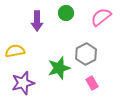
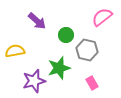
green circle: moved 22 px down
pink semicircle: moved 1 px right
purple arrow: rotated 48 degrees counterclockwise
gray hexagon: moved 1 px right, 4 px up; rotated 20 degrees counterclockwise
purple star: moved 11 px right, 2 px up
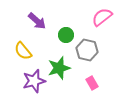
yellow semicircle: moved 8 px right; rotated 120 degrees counterclockwise
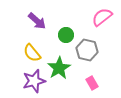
yellow semicircle: moved 9 px right, 2 px down
green star: rotated 15 degrees counterclockwise
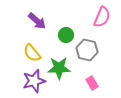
pink semicircle: rotated 150 degrees clockwise
green star: rotated 30 degrees clockwise
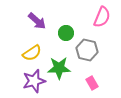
green circle: moved 2 px up
yellow semicircle: rotated 84 degrees counterclockwise
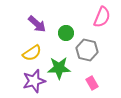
purple arrow: moved 3 px down
